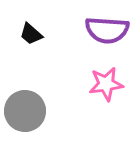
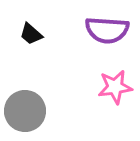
pink star: moved 9 px right, 3 px down
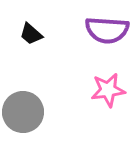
pink star: moved 7 px left, 3 px down
gray circle: moved 2 px left, 1 px down
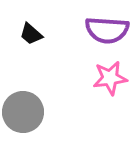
pink star: moved 2 px right, 12 px up
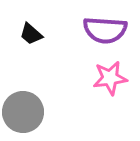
purple semicircle: moved 2 px left
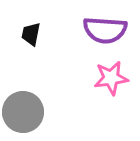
black trapezoid: rotated 60 degrees clockwise
pink star: moved 1 px right
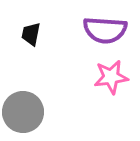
pink star: moved 1 px up
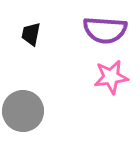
gray circle: moved 1 px up
